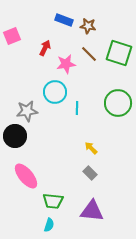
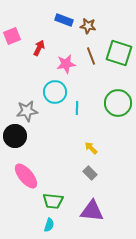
red arrow: moved 6 px left
brown line: moved 2 px right, 2 px down; rotated 24 degrees clockwise
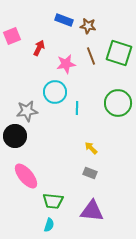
gray rectangle: rotated 24 degrees counterclockwise
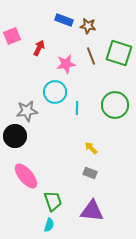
green circle: moved 3 px left, 2 px down
green trapezoid: rotated 115 degrees counterclockwise
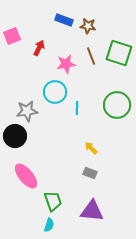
green circle: moved 2 px right
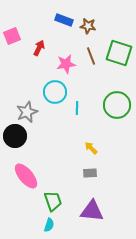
gray star: moved 1 px down; rotated 15 degrees counterclockwise
gray rectangle: rotated 24 degrees counterclockwise
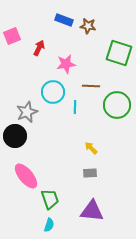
brown line: moved 30 px down; rotated 66 degrees counterclockwise
cyan circle: moved 2 px left
cyan line: moved 2 px left, 1 px up
green trapezoid: moved 3 px left, 2 px up
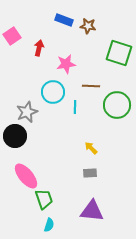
pink square: rotated 12 degrees counterclockwise
red arrow: rotated 14 degrees counterclockwise
green trapezoid: moved 6 px left
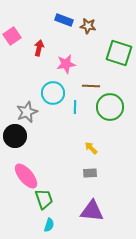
cyan circle: moved 1 px down
green circle: moved 7 px left, 2 px down
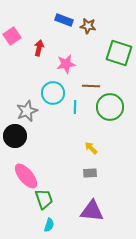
gray star: moved 1 px up
